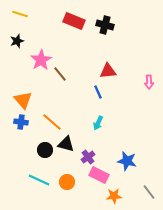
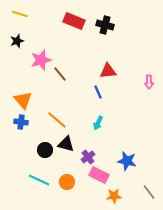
pink star: rotated 15 degrees clockwise
orange line: moved 5 px right, 2 px up
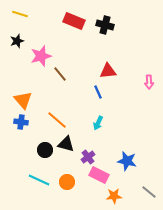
pink star: moved 4 px up
gray line: rotated 14 degrees counterclockwise
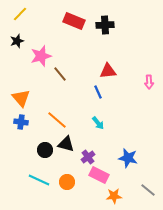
yellow line: rotated 63 degrees counterclockwise
black cross: rotated 18 degrees counterclockwise
orange triangle: moved 2 px left, 2 px up
cyan arrow: rotated 64 degrees counterclockwise
blue star: moved 1 px right, 3 px up
gray line: moved 1 px left, 2 px up
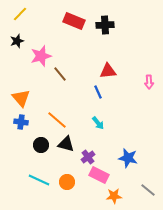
black circle: moved 4 px left, 5 px up
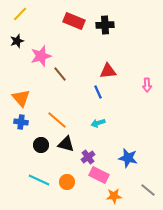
pink arrow: moved 2 px left, 3 px down
cyan arrow: rotated 112 degrees clockwise
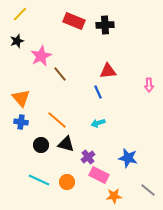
pink star: rotated 10 degrees counterclockwise
pink arrow: moved 2 px right
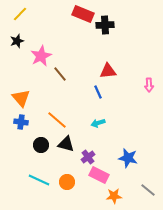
red rectangle: moved 9 px right, 7 px up
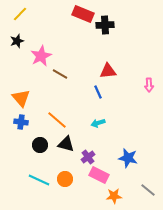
brown line: rotated 21 degrees counterclockwise
black circle: moved 1 px left
orange circle: moved 2 px left, 3 px up
